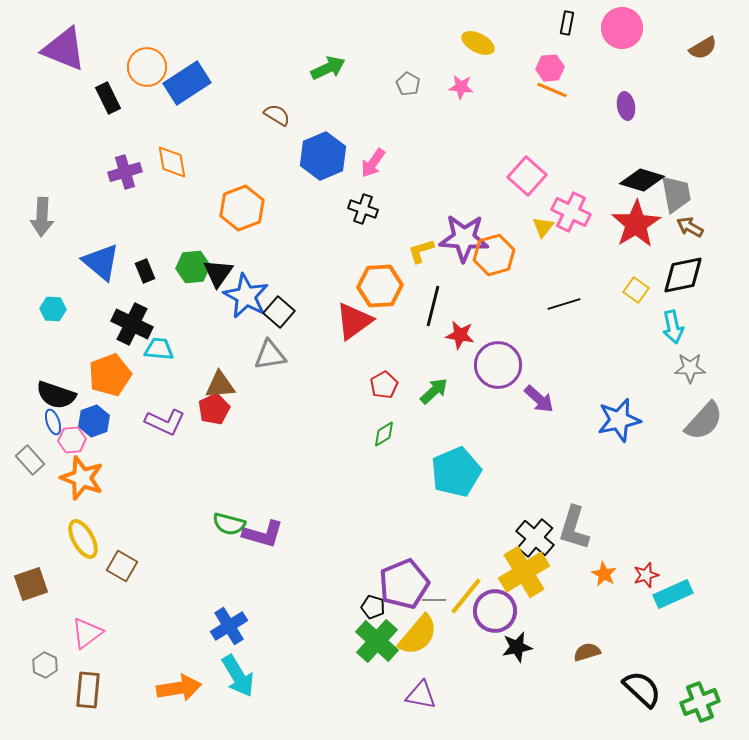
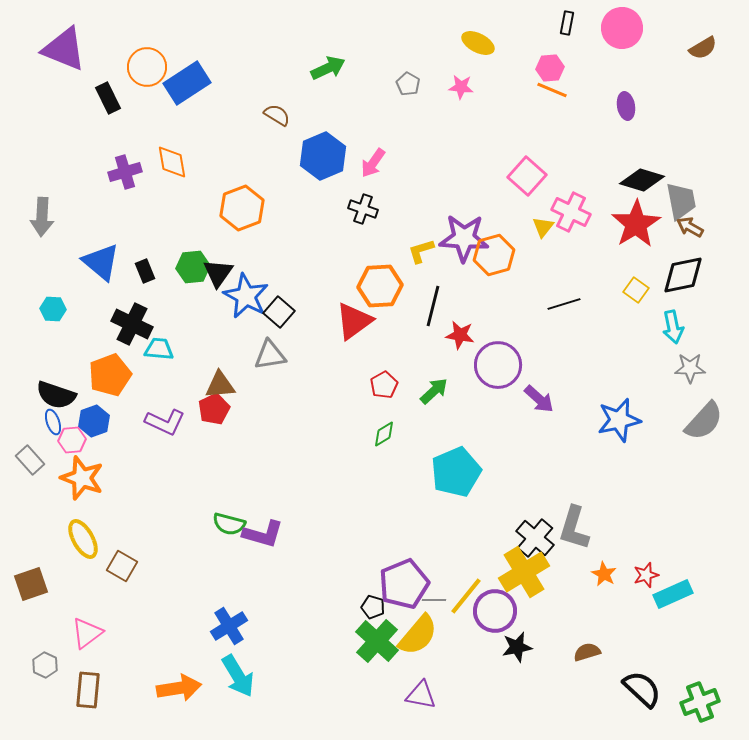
gray trapezoid at (676, 194): moved 5 px right, 7 px down
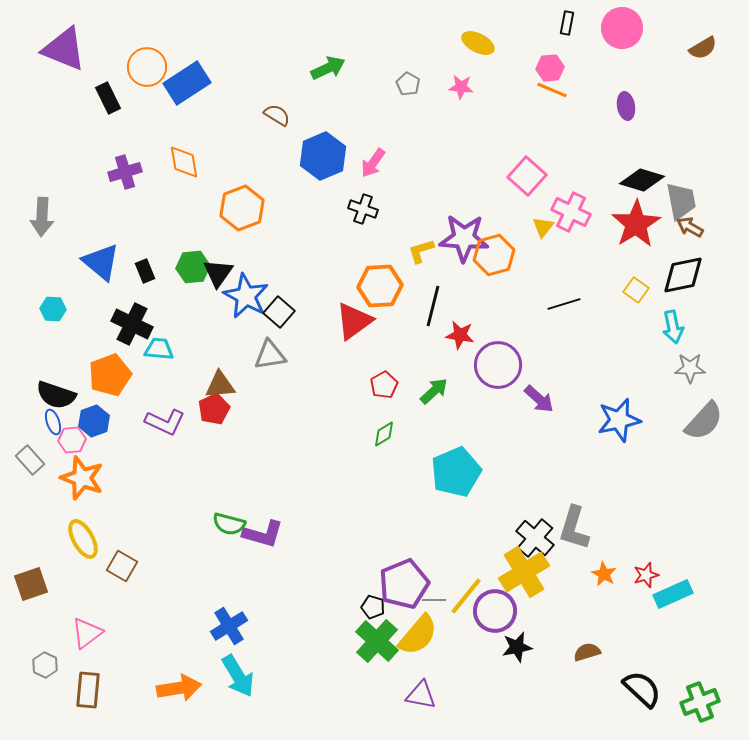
orange diamond at (172, 162): moved 12 px right
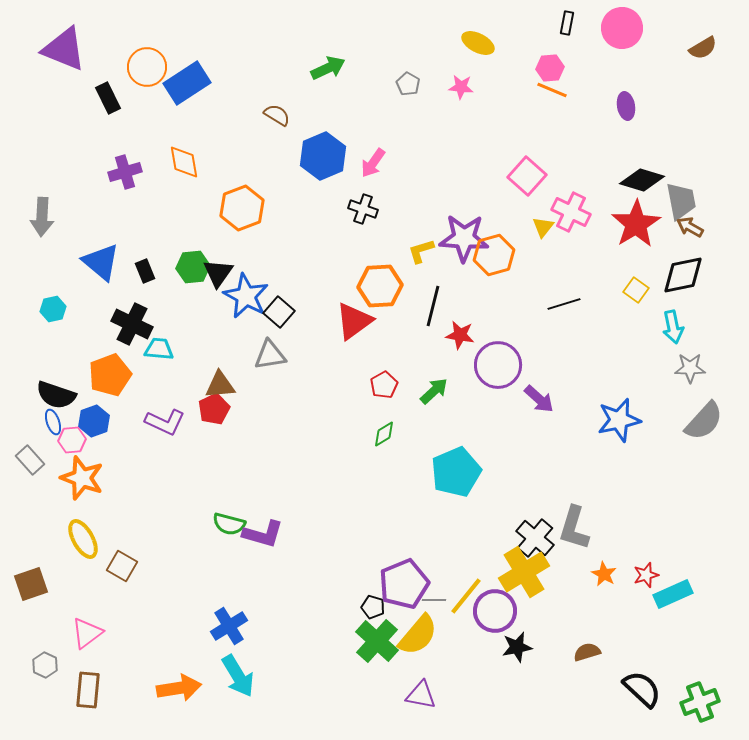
cyan hexagon at (53, 309): rotated 15 degrees counterclockwise
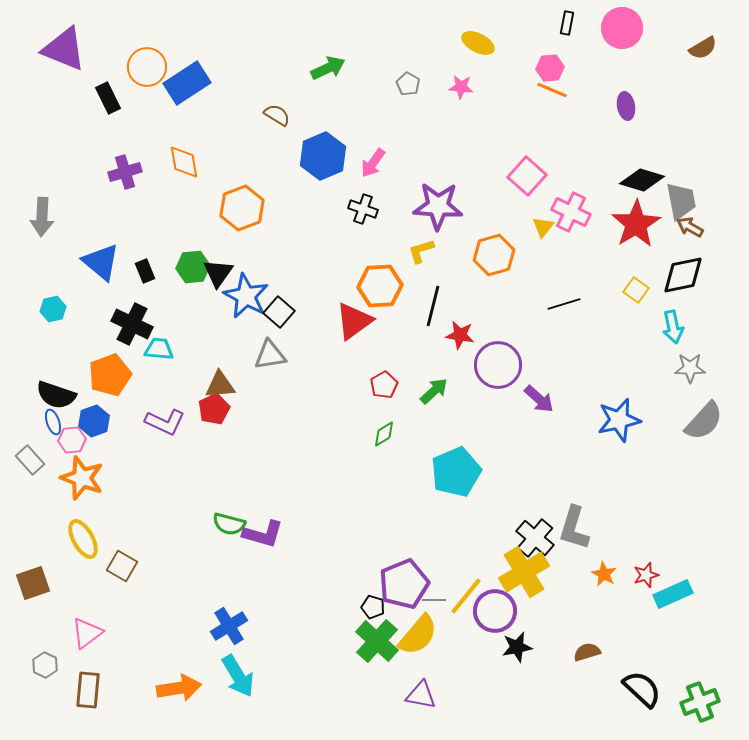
purple star at (464, 238): moved 26 px left, 32 px up
brown square at (31, 584): moved 2 px right, 1 px up
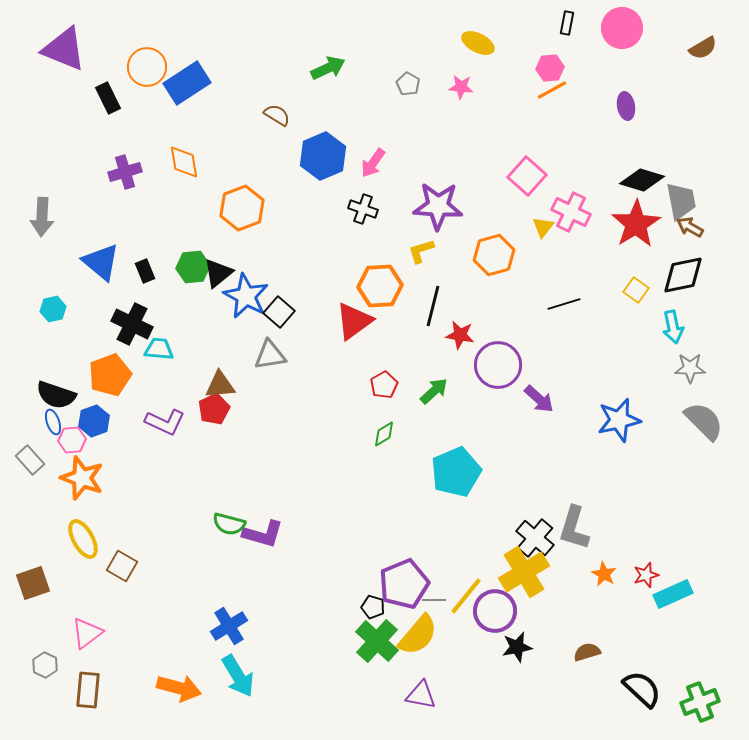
orange line at (552, 90): rotated 52 degrees counterclockwise
black triangle at (218, 273): rotated 16 degrees clockwise
gray semicircle at (704, 421): rotated 87 degrees counterclockwise
orange arrow at (179, 688): rotated 24 degrees clockwise
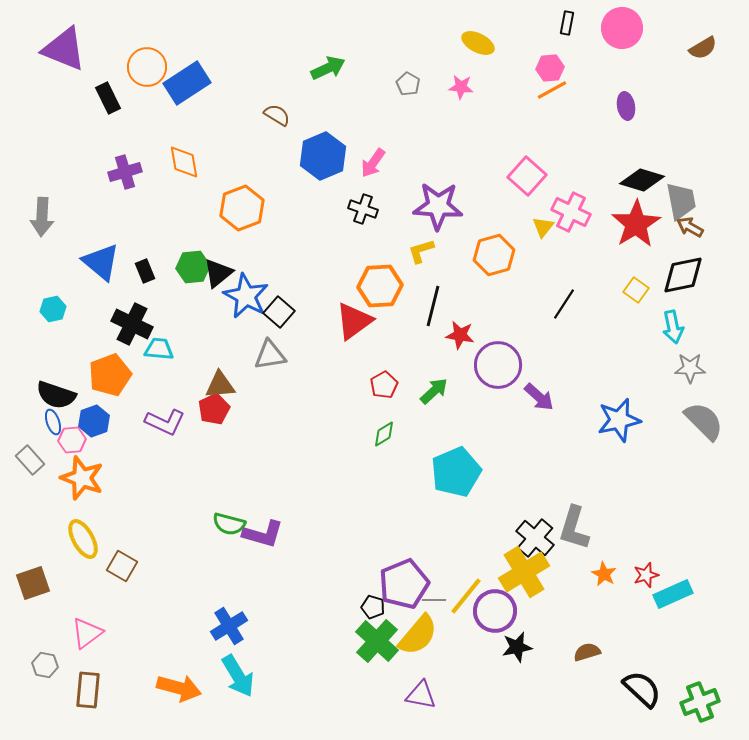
black line at (564, 304): rotated 40 degrees counterclockwise
purple arrow at (539, 399): moved 2 px up
gray hexagon at (45, 665): rotated 15 degrees counterclockwise
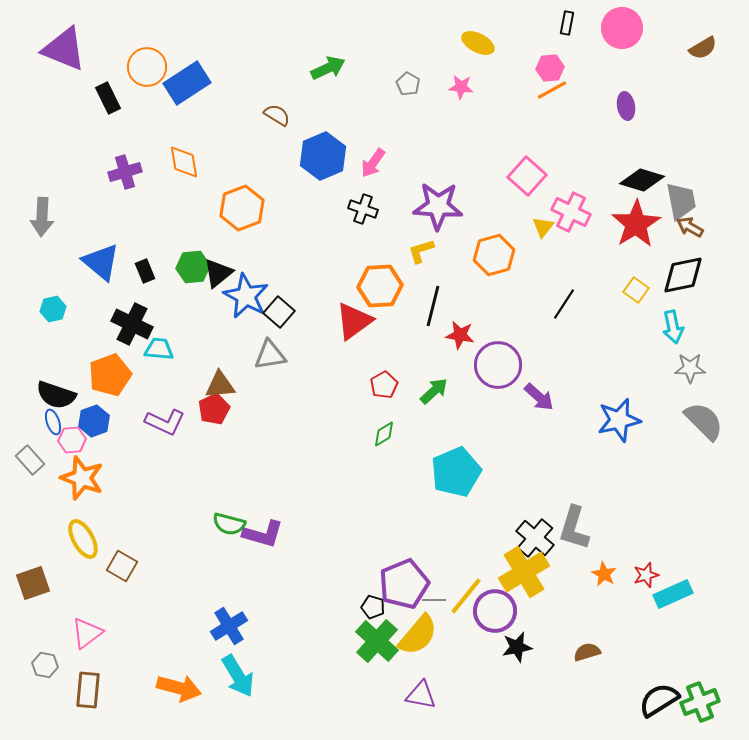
black semicircle at (642, 689): moved 17 px right, 11 px down; rotated 75 degrees counterclockwise
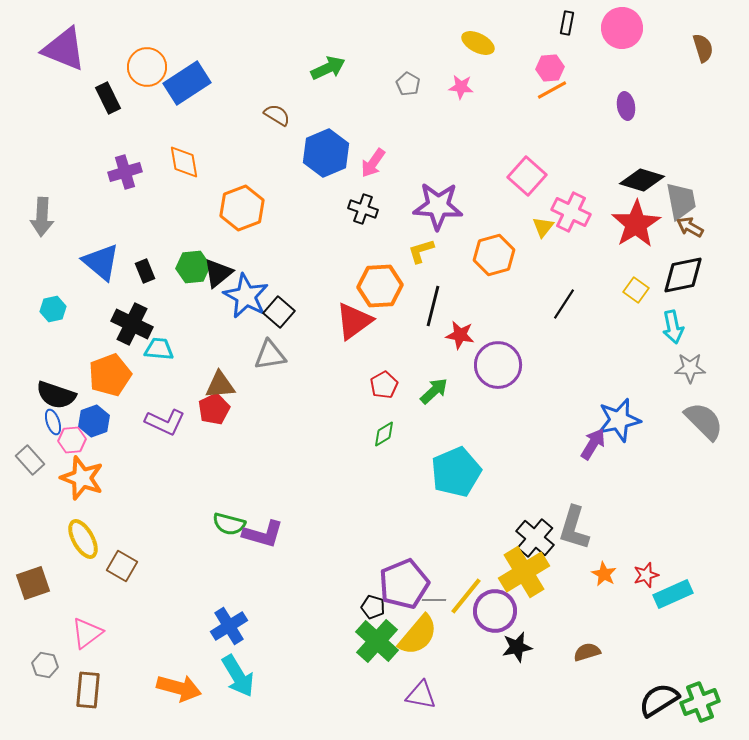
brown semicircle at (703, 48): rotated 76 degrees counterclockwise
blue hexagon at (323, 156): moved 3 px right, 3 px up
purple arrow at (539, 397): moved 54 px right, 47 px down; rotated 100 degrees counterclockwise
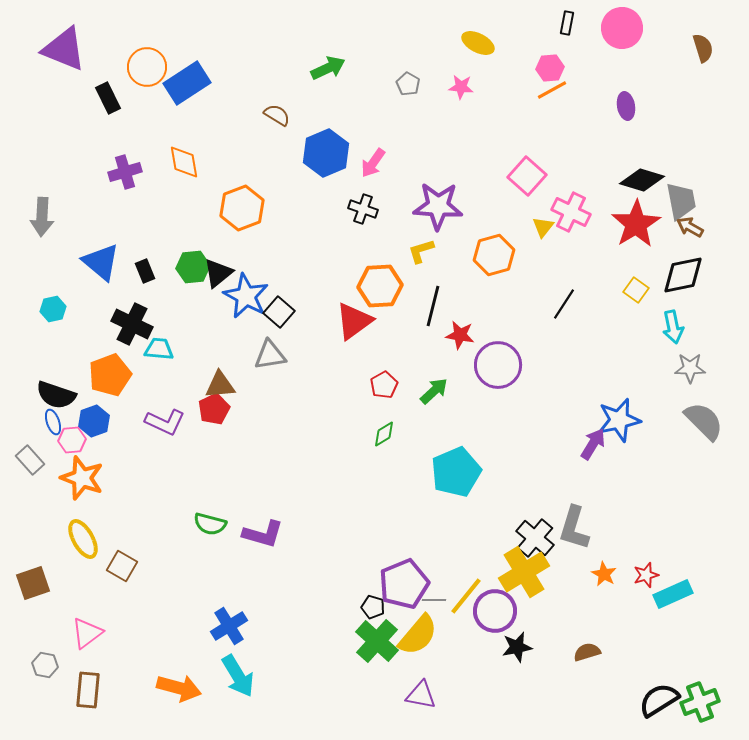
green semicircle at (229, 524): moved 19 px left
